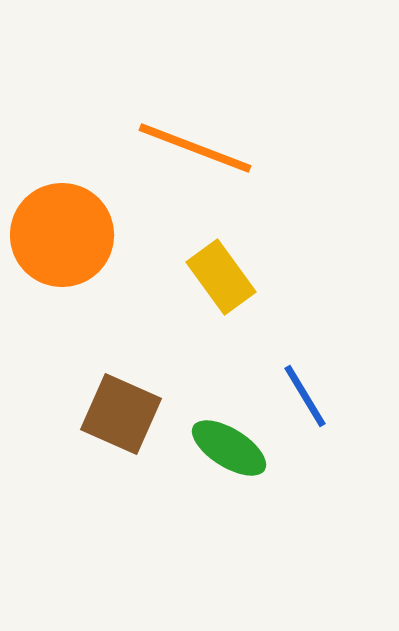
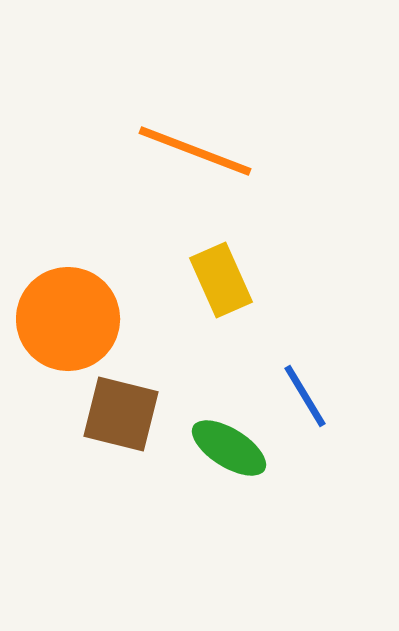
orange line: moved 3 px down
orange circle: moved 6 px right, 84 px down
yellow rectangle: moved 3 px down; rotated 12 degrees clockwise
brown square: rotated 10 degrees counterclockwise
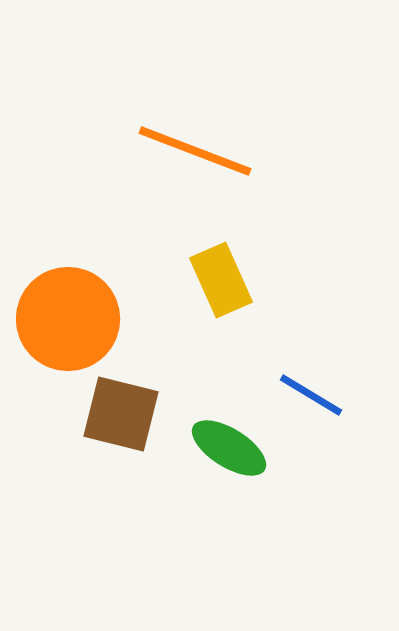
blue line: moved 6 px right, 1 px up; rotated 28 degrees counterclockwise
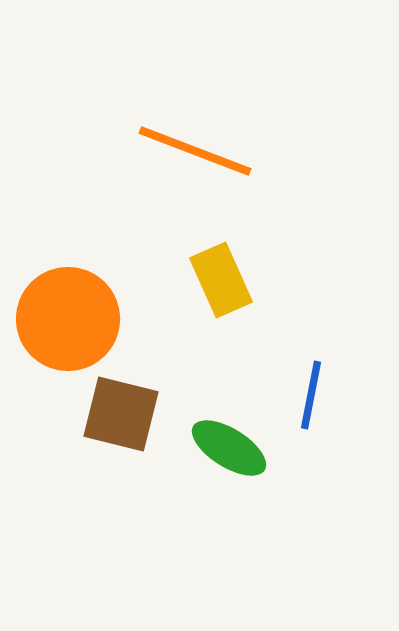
blue line: rotated 70 degrees clockwise
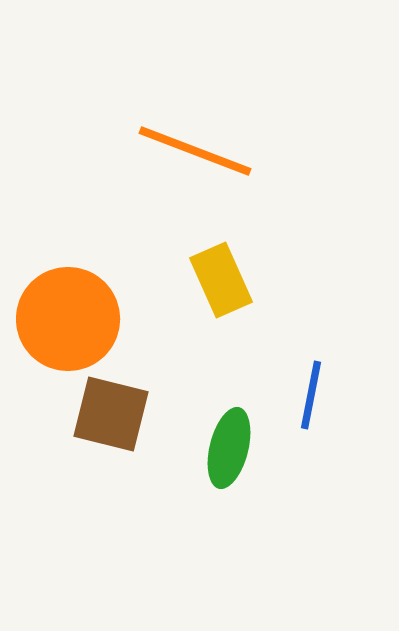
brown square: moved 10 px left
green ellipse: rotated 72 degrees clockwise
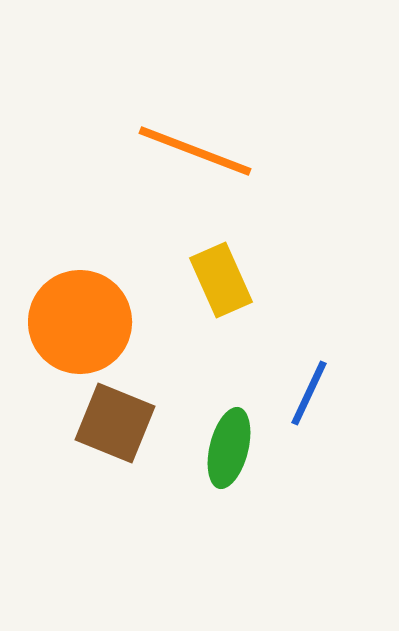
orange circle: moved 12 px right, 3 px down
blue line: moved 2 px left, 2 px up; rotated 14 degrees clockwise
brown square: moved 4 px right, 9 px down; rotated 8 degrees clockwise
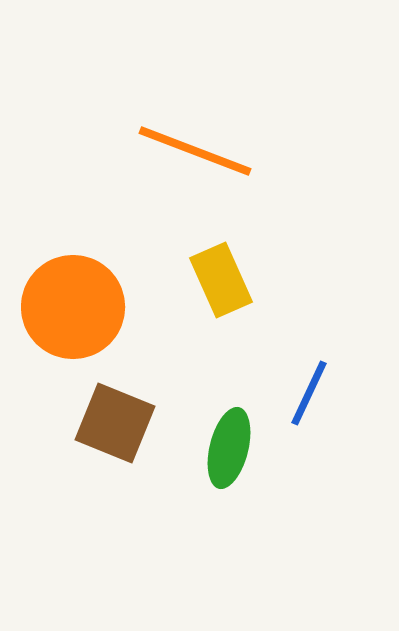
orange circle: moved 7 px left, 15 px up
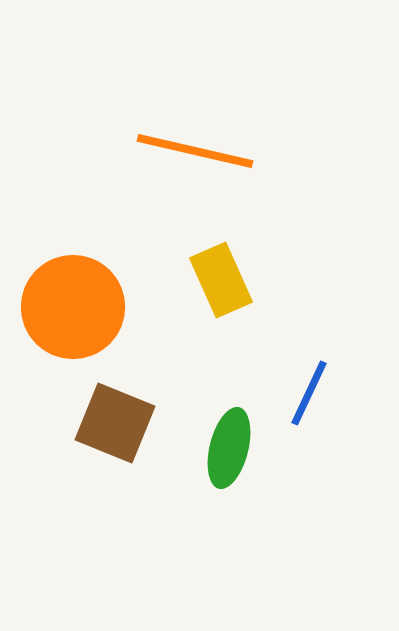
orange line: rotated 8 degrees counterclockwise
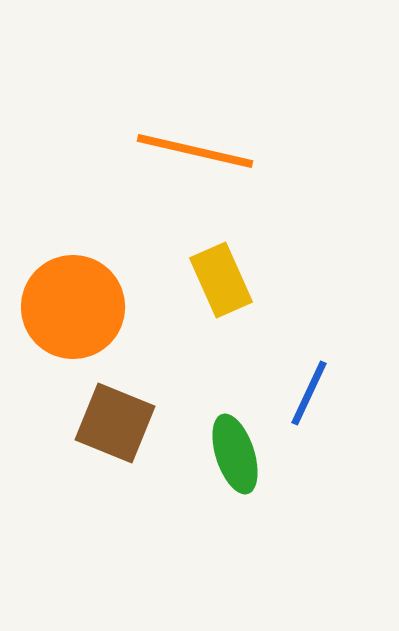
green ellipse: moved 6 px right, 6 px down; rotated 32 degrees counterclockwise
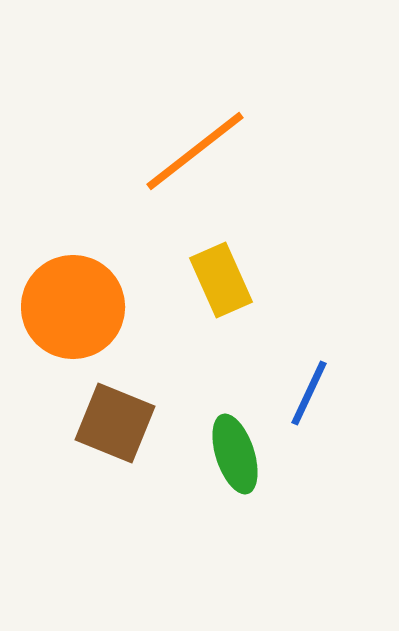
orange line: rotated 51 degrees counterclockwise
